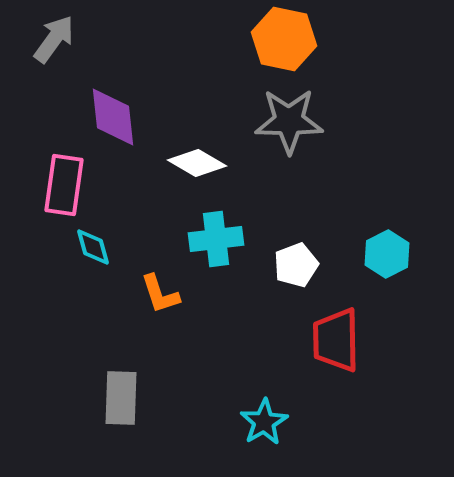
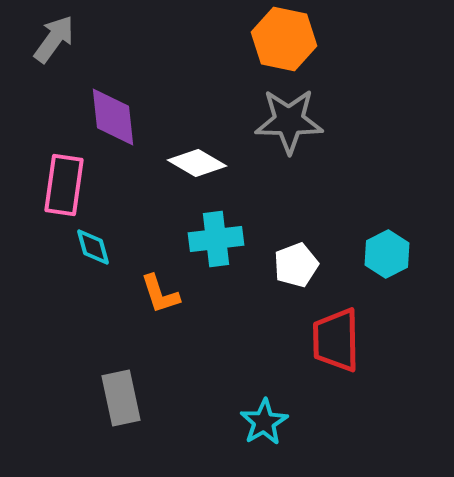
gray rectangle: rotated 14 degrees counterclockwise
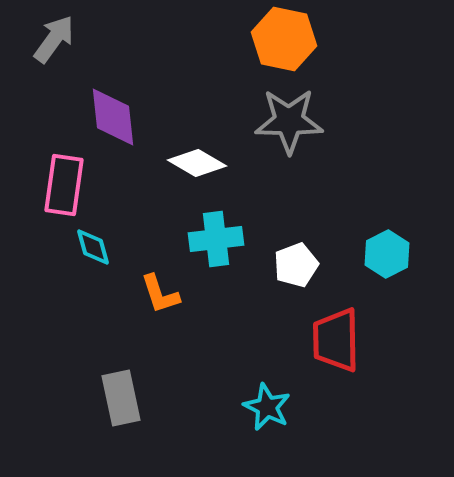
cyan star: moved 3 px right, 15 px up; rotated 15 degrees counterclockwise
